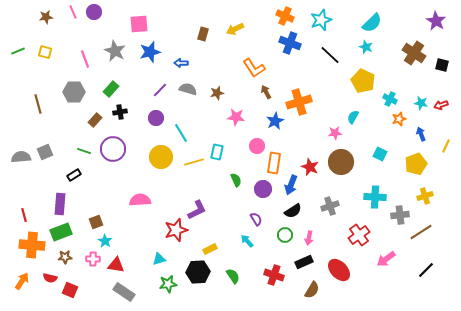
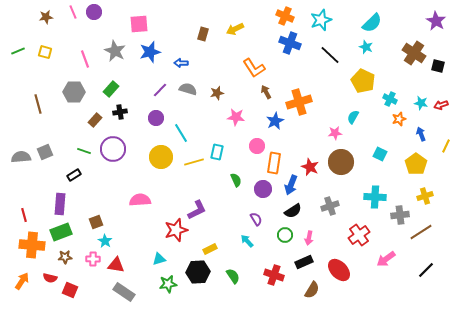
black square at (442, 65): moved 4 px left, 1 px down
yellow pentagon at (416, 164): rotated 15 degrees counterclockwise
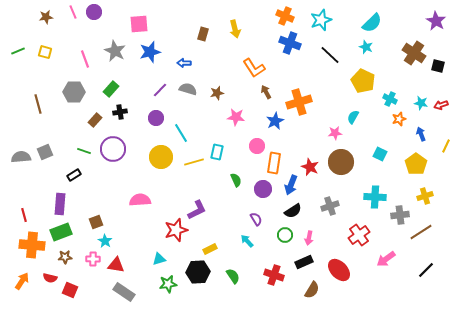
yellow arrow at (235, 29): rotated 78 degrees counterclockwise
blue arrow at (181, 63): moved 3 px right
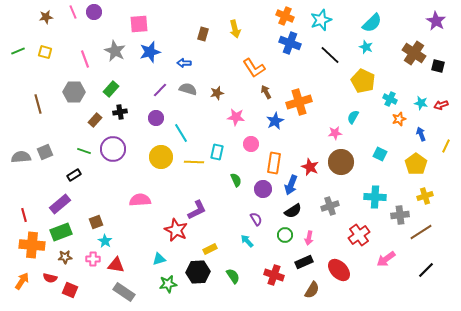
pink circle at (257, 146): moved 6 px left, 2 px up
yellow line at (194, 162): rotated 18 degrees clockwise
purple rectangle at (60, 204): rotated 45 degrees clockwise
red star at (176, 230): rotated 30 degrees counterclockwise
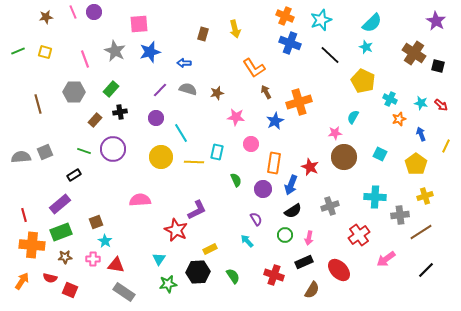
red arrow at (441, 105): rotated 120 degrees counterclockwise
brown circle at (341, 162): moved 3 px right, 5 px up
cyan triangle at (159, 259): rotated 40 degrees counterclockwise
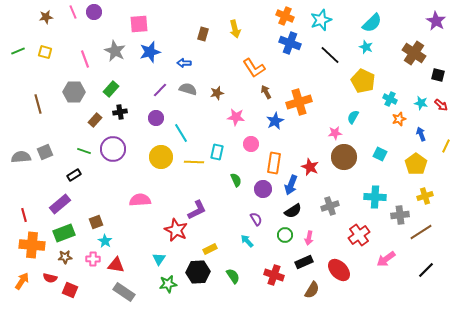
black square at (438, 66): moved 9 px down
green rectangle at (61, 232): moved 3 px right, 1 px down
